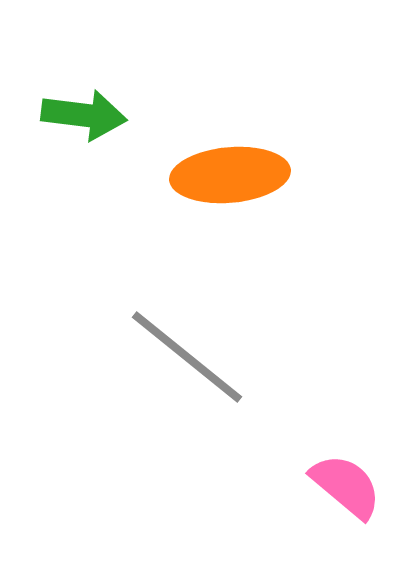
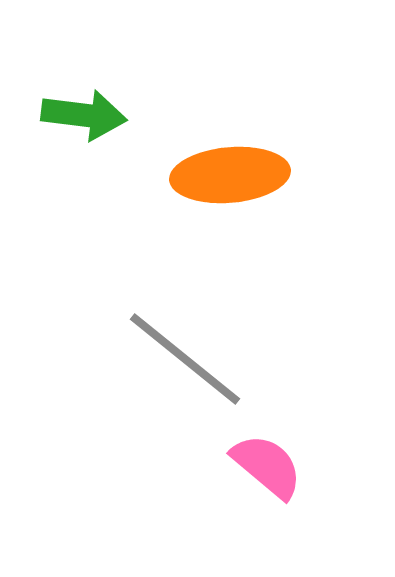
gray line: moved 2 px left, 2 px down
pink semicircle: moved 79 px left, 20 px up
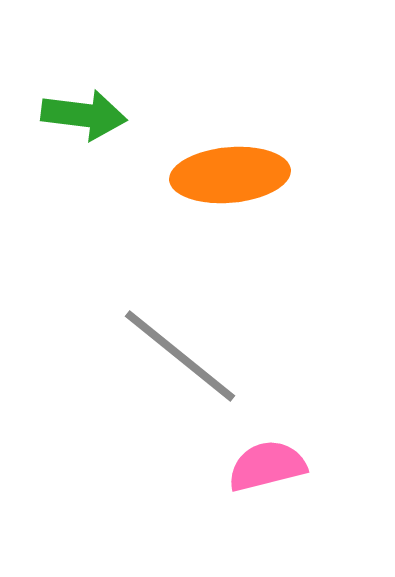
gray line: moved 5 px left, 3 px up
pink semicircle: rotated 54 degrees counterclockwise
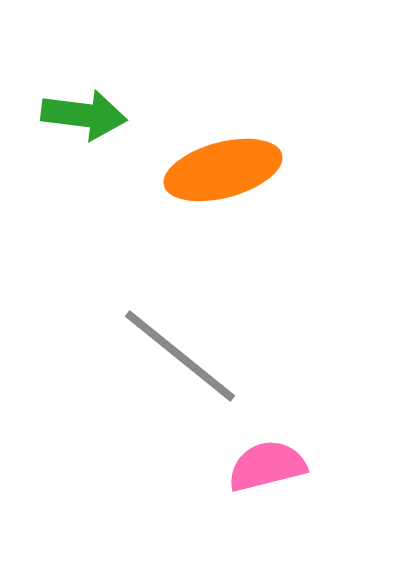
orange ellipse: moved 7 px left, 5 px up; rotated 10 degrees counterclockwise
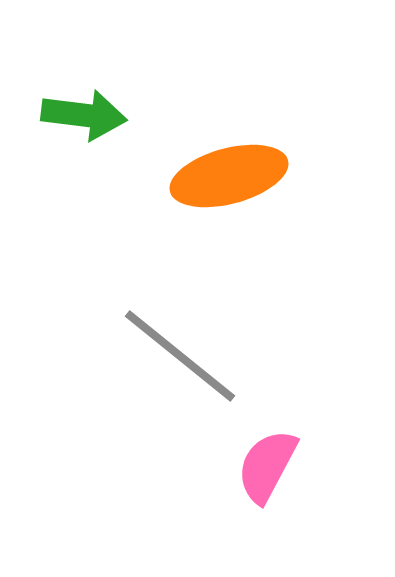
orange ellipse: moved 6 px right, 6 px down
pink semicircle: rotated 48 degrees counterclockwise
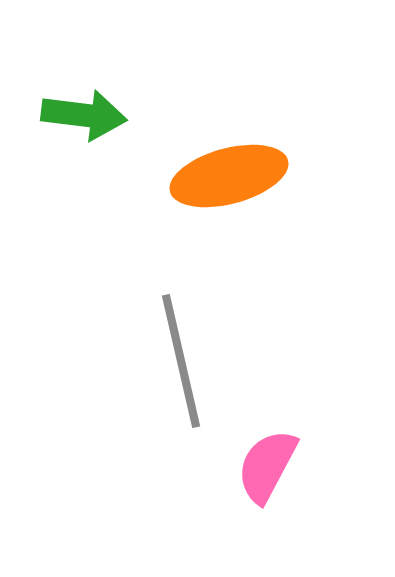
gray line: moved 1 px right, 5 px down; rotated 38 degrees clockwise
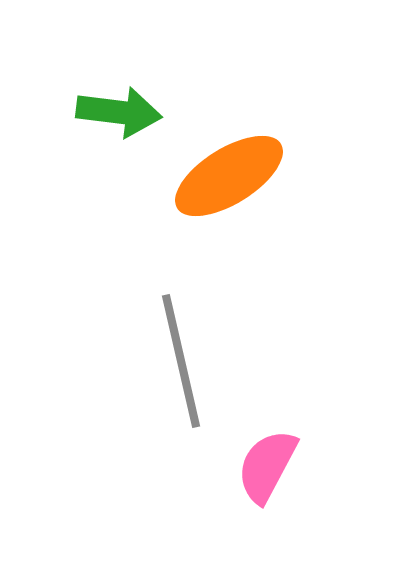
green arrow: moved 35 px right, 3 px up
orange ellipse: rotated 17 degrees counterclockwise
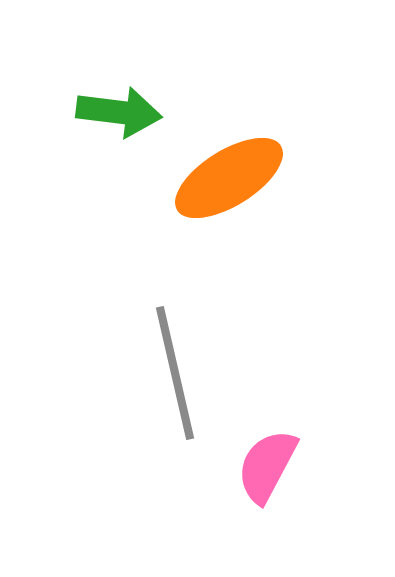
orange ellipse: moved 2 px down
gray line: moved 6 px left, 12 px down
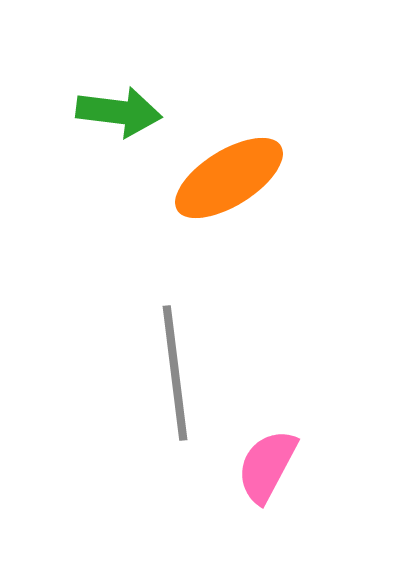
gray line: rotated 6 degrees clockwise
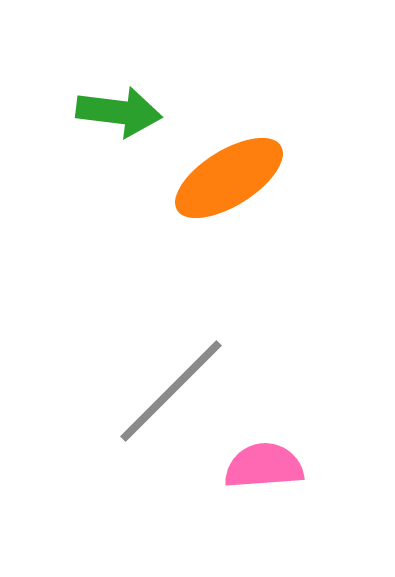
gray line: moved 4 px left, 18 px down; rotated 52 degrees clockwise
pink semicircle: moved 3 px left; rotated 58 degrees clockwise
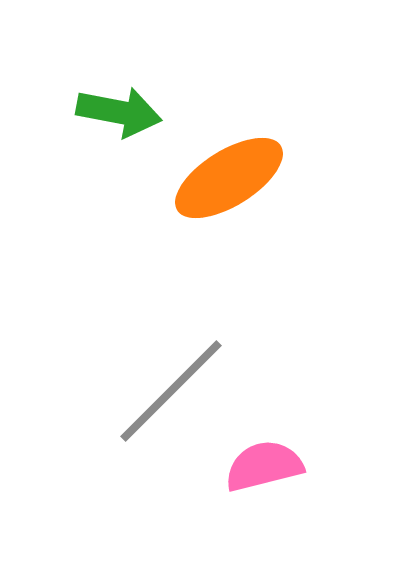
green arrow: rotated 4 degrees clockwise
pink semicircle: rotated 10 degrees counterclockwise
